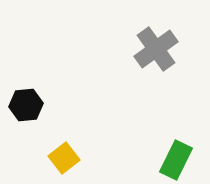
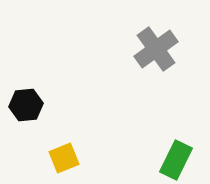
yellow square: rotated 16 degrees clockwise
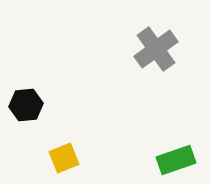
green rectangle: rotated 45 degrees clockwise
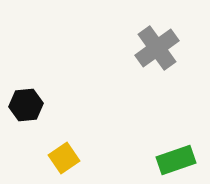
gray cross: moved 1 px right, 1 px up
yellow square: rotated 12 degrees counterclockwise
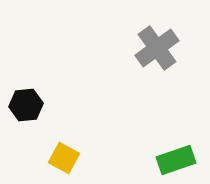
yellow square: rotated 28 degrees counterclockwise
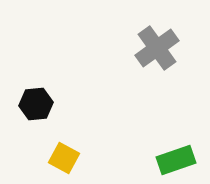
black hexagon: moved 10 px right, 1 px up
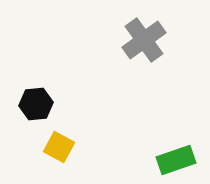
gray cross: moved 13 px left, 8 px up
yellow square: moved 5 px left, 11 px up
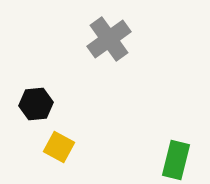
gray cross: moved 35 px left, 1 px up
green rectangle: rotated 57 degrees counterclockwise
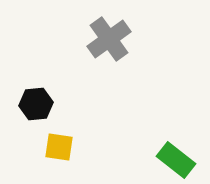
yellow square: rotated 20 degrees counterclockwise
green rectangle: rotated 66 degrees counterclockwise
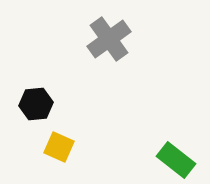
yellow square: rotated 16 degrees clockwise
